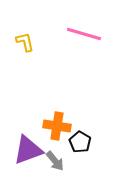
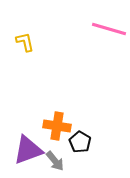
pink line: moved 25 px right, 5 px up
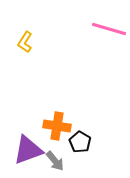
yellow L-shape: rotated 135 degrees counterclockwise
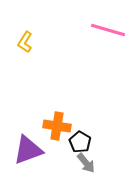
pink line: moved 1 px left, 1 px down
gray arrow: moved 31 px right, 2 px down
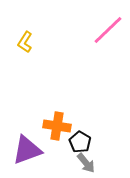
pink line: rotated 60 degrees counterclockwise
purple triangle: moved 1 px left
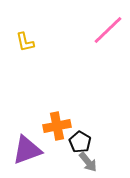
yellow L-shape: rotated 45 degrees counterclockwise
orange cross: rotated 20 degrees counterclockwise
gray arrow: moved 2 px right, 1 px up
